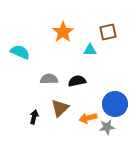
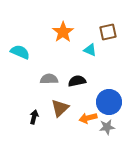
cyan triangle: rotated 24 degrees clockwise
blue circle: moved 6 px left, 2 px up
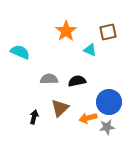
orange star: moved 3 px right, 1 px up
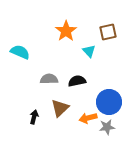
cyan triangle: moved 1 px left, 1 px down; rotated 24 degrees clockwise
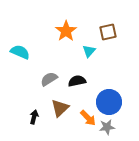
cyan triangle: rotated 24 degrees clockwise
gray semicircle: rotated 30 degrees counterclockwise
orange arrow: rotated 120 degrees counterclockwise
